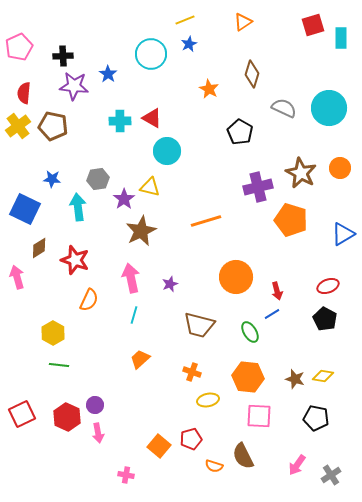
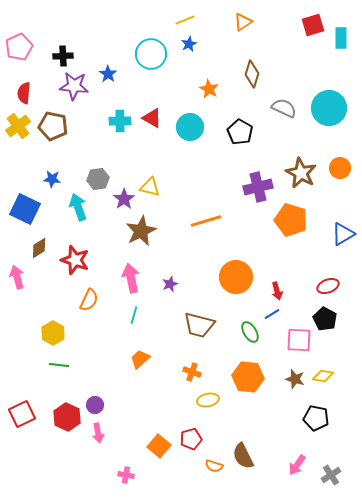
cyan circle at (167, 151): moved 23 px right, 24 px up
cyan arrow at (78, 207): rotated 12 degrees counterclockwise
pink square at (259, 416): moved 40 px right, 76 px up
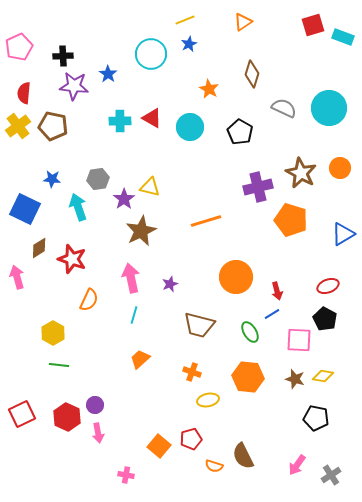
cyan rectangle at (341, 38): moved 2 px right, 1 px up; rotated 70 degrees counterclockwise
red star at (75, 260): moved 3 px left, 1 px up
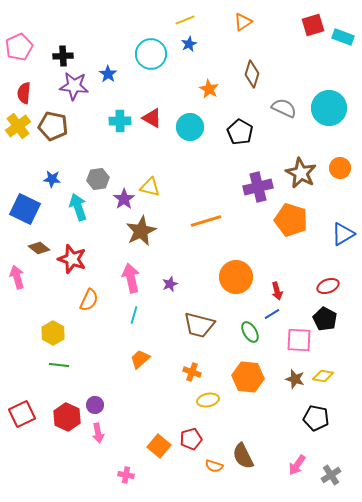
brown diamond at (39, 248): rotated 70 degrees clockwise
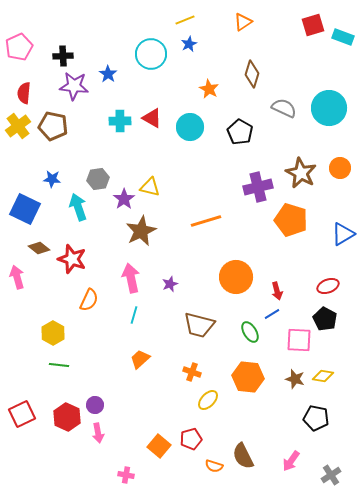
yellow ellipse at (208, 400): rotated 35 degrees counterclockwise
pink arrow at (297, 465): moved 6 px left, 4 px up
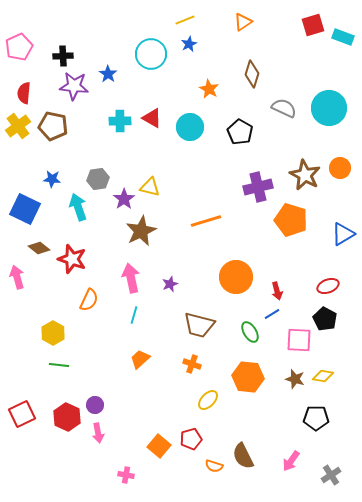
brown star at (301, 173): moved 4 px right, 2 px down
orange cross at (192, 372): moved 8 px up
black pentagon at (316, 418): rotated 10 degrees counterclockwise
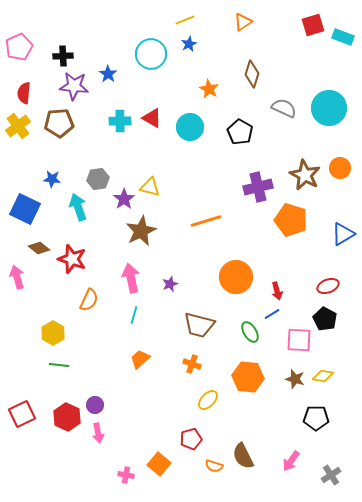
brown pentagon at (53, 126): moved 6 px right, 3 px up; rotated 16 degrees counterclockwise
orange square at (159, 446): moved 18 px down
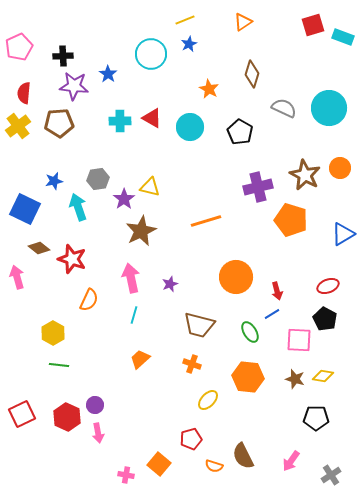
blue star at (52, 179): moved 2 px right, 2 px down; rotated 18 degrees counterclockwise
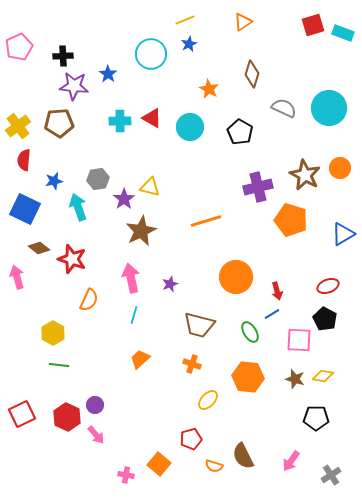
cyan rectangle at (343, 37): moved 4 px up
red semicircle at (24, 93): moved 67 px down
pink arrow at (98, 433): moved 2 px left, 2 px down; rotated 30 degrees counterclockwise
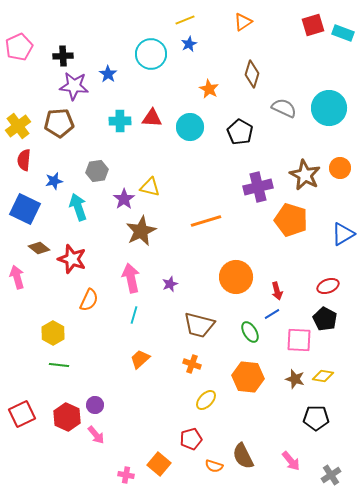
red triangle at (152, 118): rotated 25 degrees counterclockwise
gray hexagon at (98, 179): moved 1 px left, 8 px up
yellow ellipse at (208, 400): moved 2 px left
pink arrow at (291, 461): rotated 75 degrees counterclockwise
